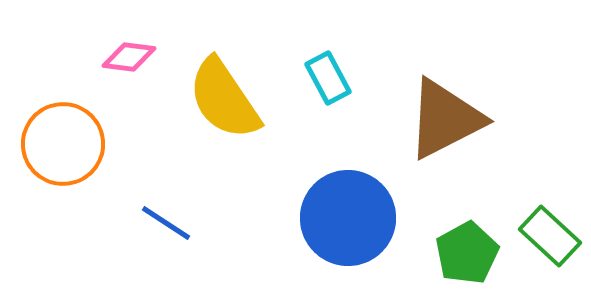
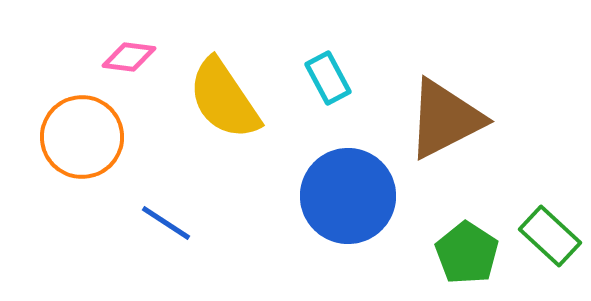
orange circle: moved 19 px right, 7 px up
blue circle: moved 22 px up
green pentagon: rotated 10 degrees counterclockwise
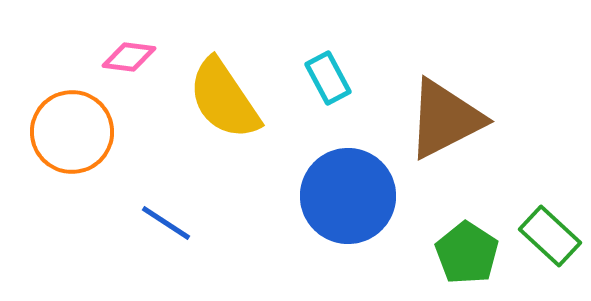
orange circle: moved 10 px left, 5 px up
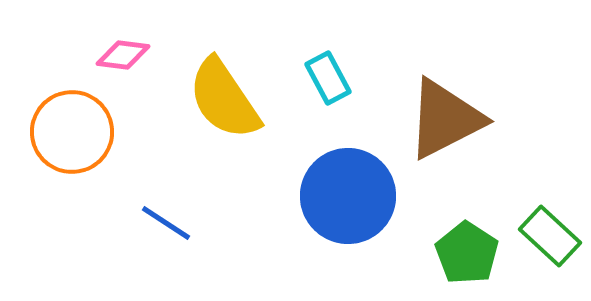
pink diamond: moved 6 px left, 2 px up
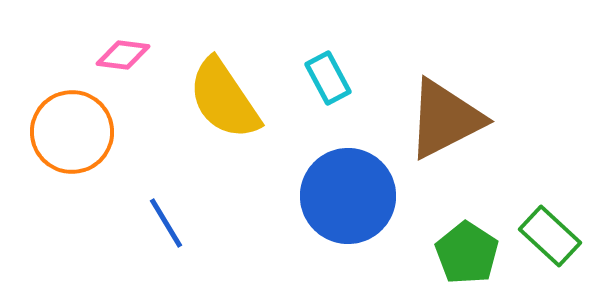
blue line: rotated 26 degrees clockwise
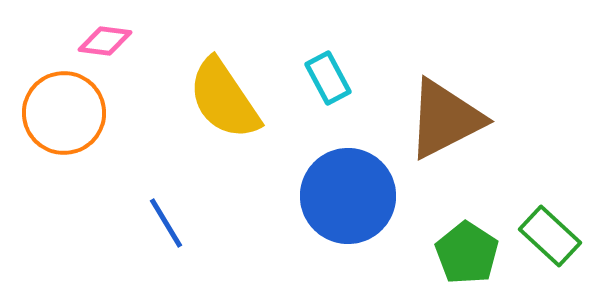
pink diamond: moved 18 px left, 14 px up
orange circle: moved 8 px left, 19 px up
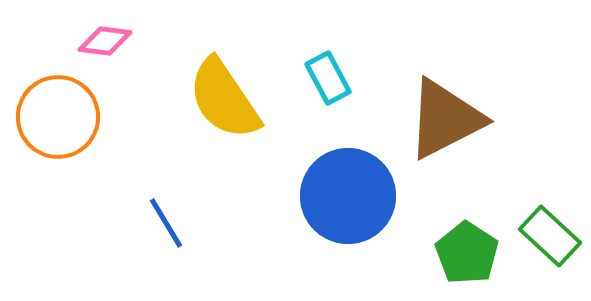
orange circle: moved 6 px left, 4 px down
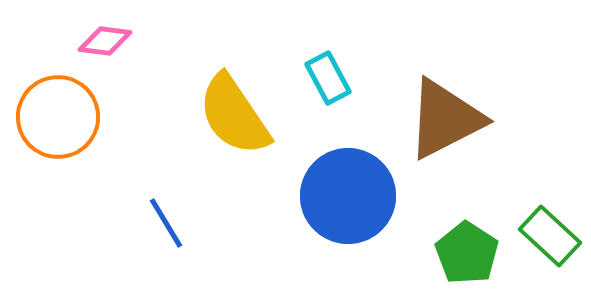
yellow semicircle: moved 10 px right, 16 px down
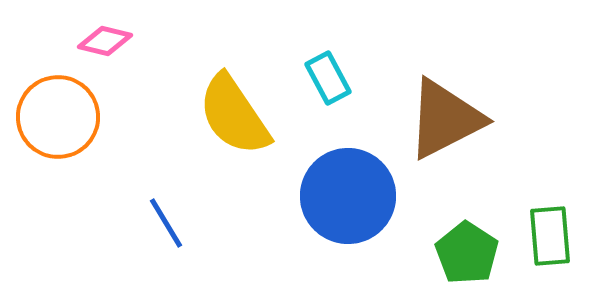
pink diamond: rotated 6 degrees clockwise
green rectangle: rotated 42 degrees clockwise
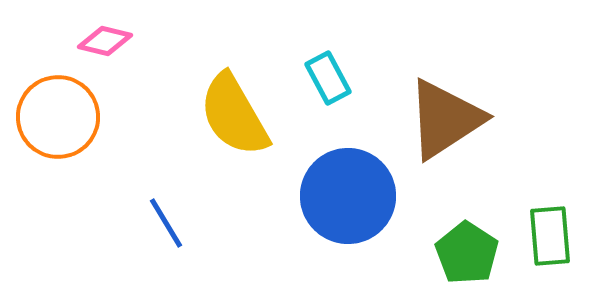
yellow semicircle: rotated 4 degrees clockwise
brown triangle: rotated 6 degrees counterclockwise
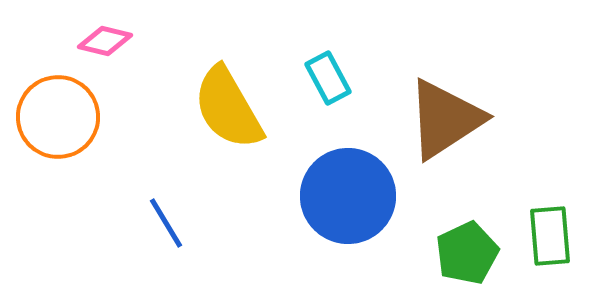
yellow semicircle: moved 6 px left, 7 px up
green pentagon: rotated 14 degrees clockwise
